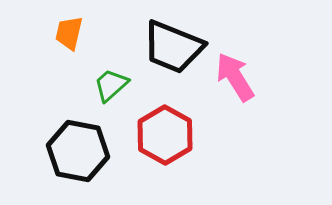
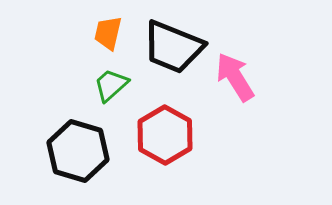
orange trapezoid: moved 39 px right
black hexagon: rotated 6 degrees clockwise
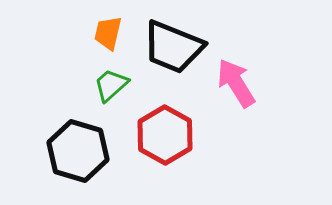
pink arrow: moved 1 px right, 6 px down
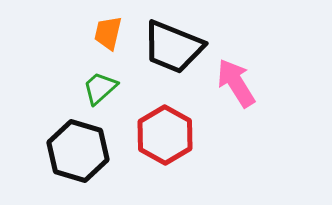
green trapezoid: moved 11 px left, 3 px down
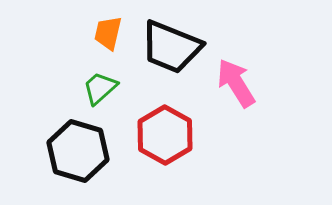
black trapezoid: moved 2 px left
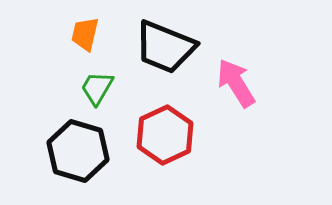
orange trapezoid: moved 23 px left, 1 px down
black trapezoid: moved 6 px left
green trapezoid: moved 3 px left; rotated 18 degrees counterclockwise
red hexagon: rotated 6 degrees clockwise
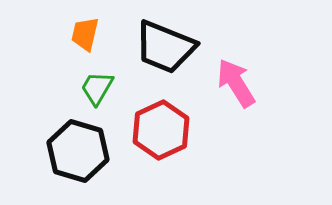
red hexagon: moved 4 px left, 5 px up
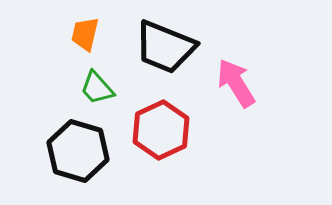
green trapezoid: rotated 72 degrees counterclockwise
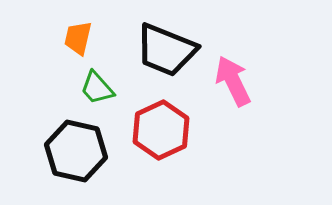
orange trapezoid: moved 7 px left, 4 px down
black trapezoid: moved 1 px right, 3 px down
pink arrow: moved 3 px left, 2 px up; rotated 6 degrees clockwise
black hexagon: moved 2 px left; rotated 4 degrees counterclockwise
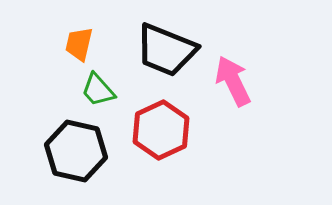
orange trapezoid: moved 1 px right, 6 px down
green trapezoid: moved 1 px right, 2 px down
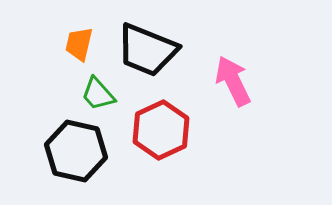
black trapezoid: moved 19 px left
green trapezoid: moved 4 px down
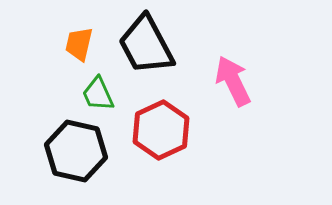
black trapezoid: moved 1 px left, 5 px up; rotated 40 degrees clockwise
green trapezoid: rotated 18 degrees clockwise
